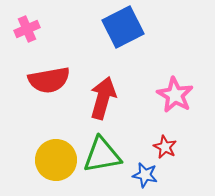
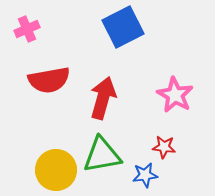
red star: moved 1 px left; rotated 20 degrees counterclockwise
yellow circle: moved 10 px down
blue star: rotated 20 degrees counterclockwise
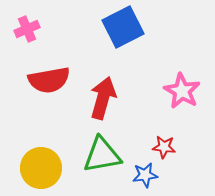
pink star: moved 7 px right, 4 px up
yellow circle: moved 15 px left, 2 px up
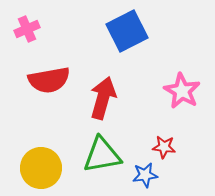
blue square: moved 4 px right, 4 px down
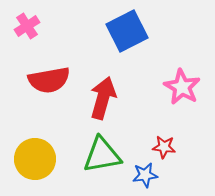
pink cross: moved 3 px up; rotated 10 degrees counterclockwise
pink star: moved 4 px up
yellow circle: moved 6 px left, 9 px up
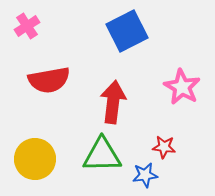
red arrow: moved 10 px right, 4 px down; rotated 9 degrees counterclockwise
green triangle: rotated 9 degrees clockwise
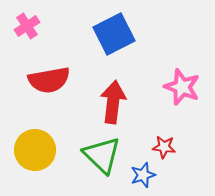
blue square: moved 13 px left, 3 px down
pink star: rotated 9 degrees counterclockwise
green triangle: rotated 45 degrees clockwise
yellow circle: moved 9 px up
blue star: moved 2 px left; rotated 10 degrees counterclockwise
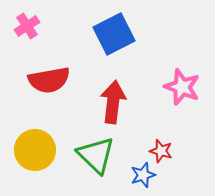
red star: moved 3 px left, 4 px down; rotated 10 degrees clockwise
green triangle: moved 6 px left
